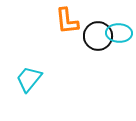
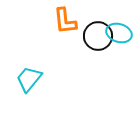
orange L-shape: moved 2 px left
cyan ellipse: rotated 15 degrees clockwise
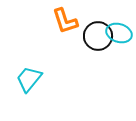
orange L-shape: rotated 12 degrees counterclockwise
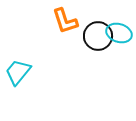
cyan trapezoid: moved 11 px left, 7 px up
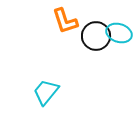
black circle: moved 2 px left
cyan trapezoid: moved 28 px right, 20 px down
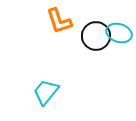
orange L-shape: moved 6 px left
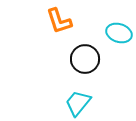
black circle: moved 11 px left, 23 px down
cyan trapezoid: moved 32 px right, 11 px down
